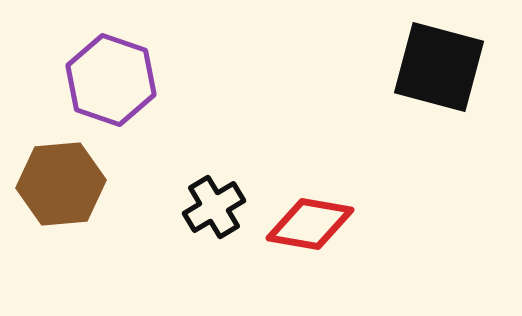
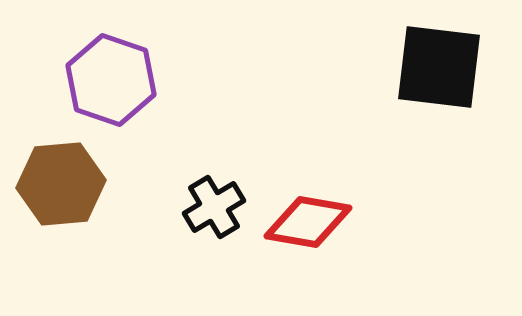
black square: rotated 8 degrees counterclockwise
red diamond: moved 2 px left, 2 px up
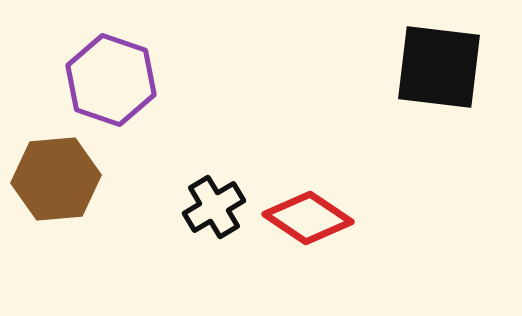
brown hexagon: moved 5 px left, 5 px up
red diamond: moved 4 px up; rotated 24 degrees clockwise
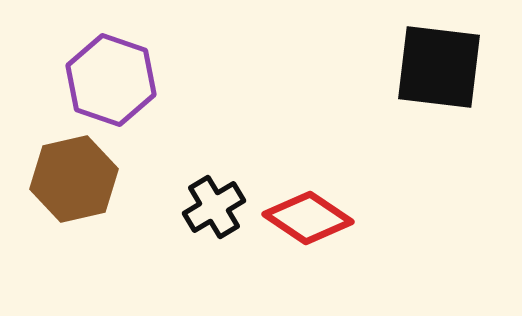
brown hexagon: moved 18 px right; rotated 8 degrees counterclockwise
